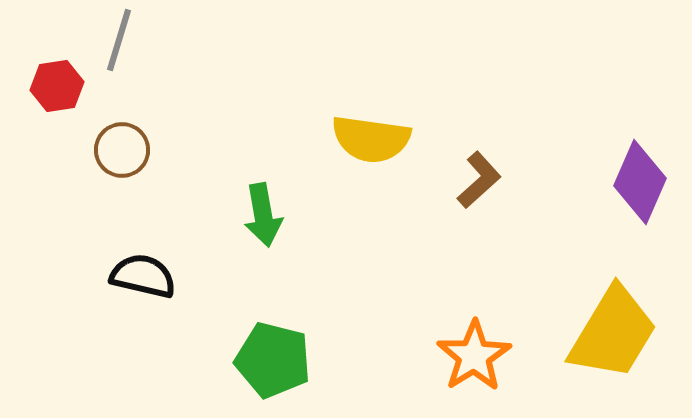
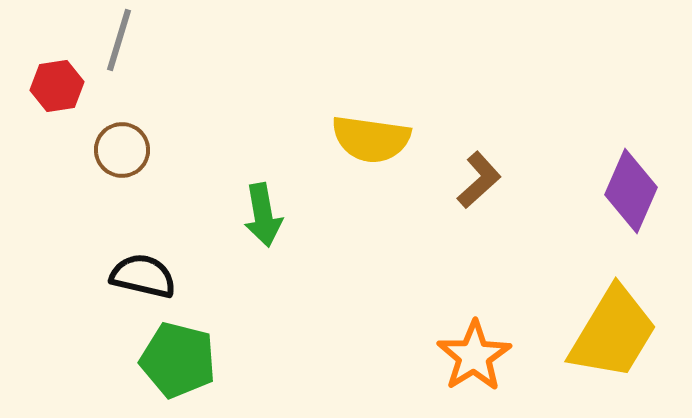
purple diamond: moved 9 px left, 9 px down
green pentagon: moved 95 px left
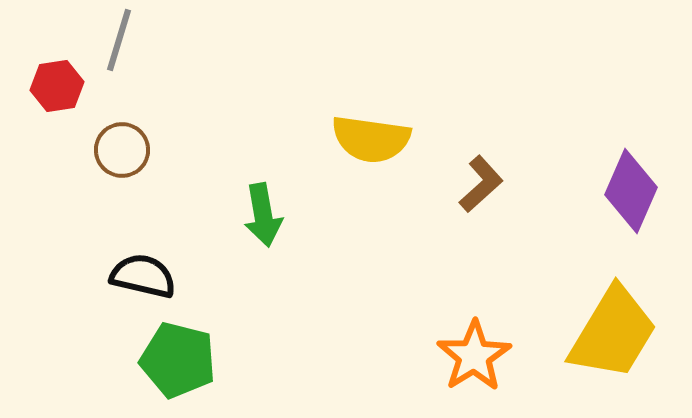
brown L-shape: moved 2 px right, 4 px down
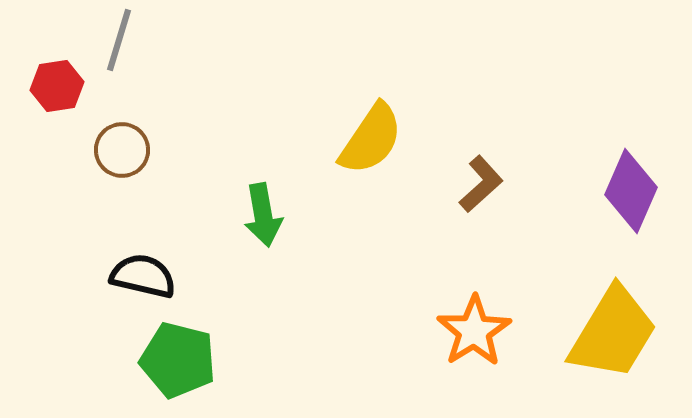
yellow semicircle: rotated 64 degrees counterclockwise
orange star: moved 25 px up
